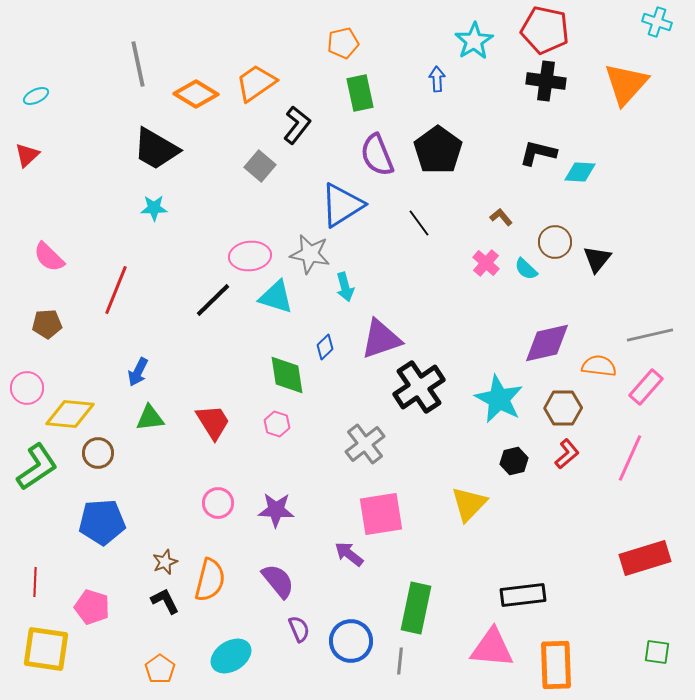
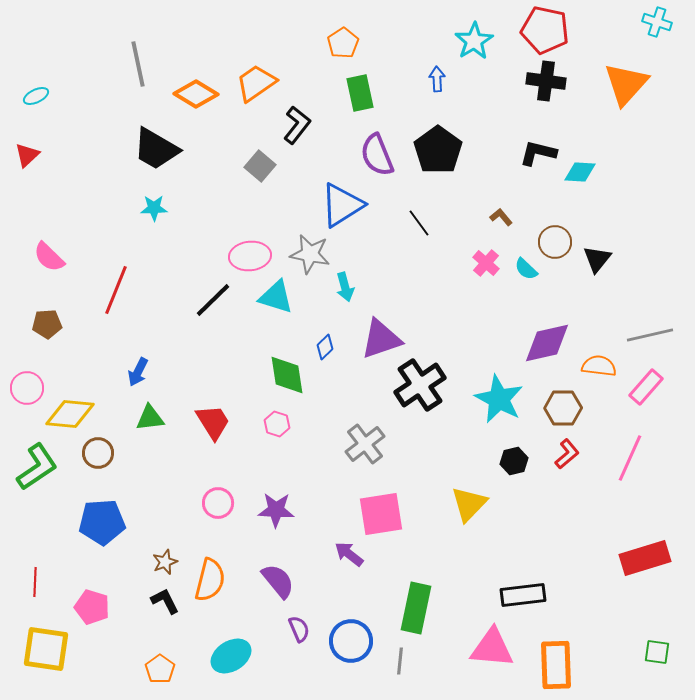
orange pentagon at (343, 43): rotated 20 degrees counterclockwise
black cross at (419, 387): moved 1 px right, 2 px up
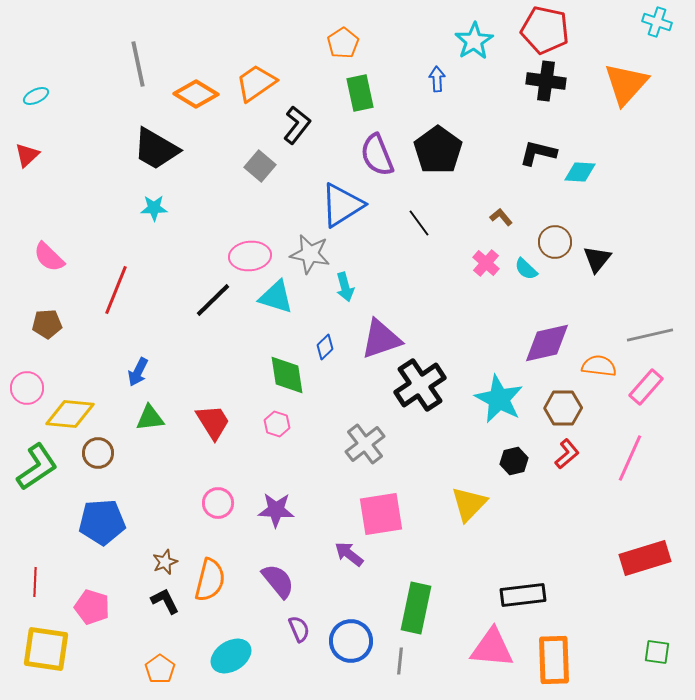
orange rectangle at (556, 665): moved 2 px left, 5 px up
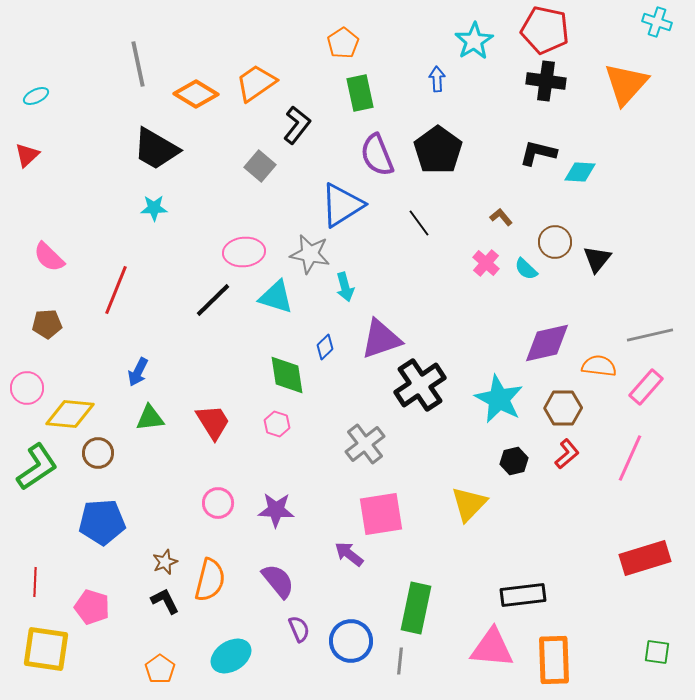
pink ellipse at (250, 256): moved 6 px left, 4 px up
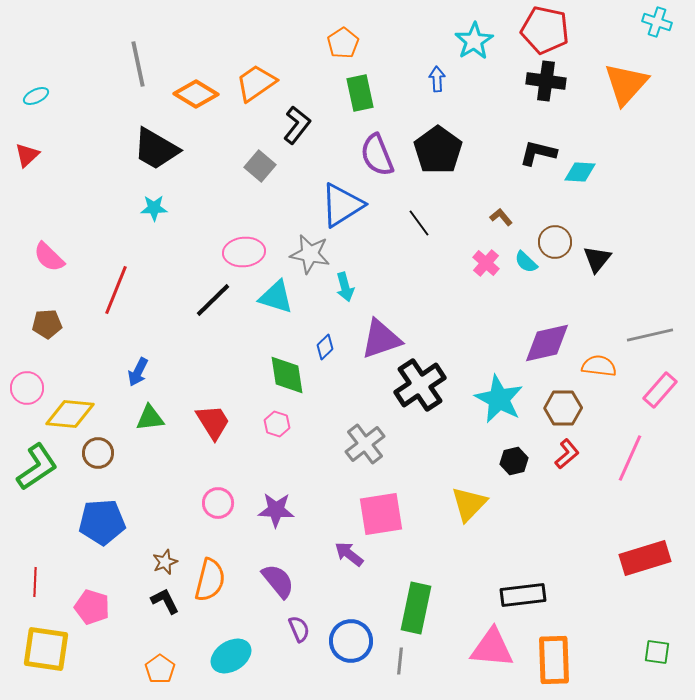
cyan semicircle at (526, 269): moved 7 px up
pink rectangle at (646, 387): moved 14 px right, 3 px down
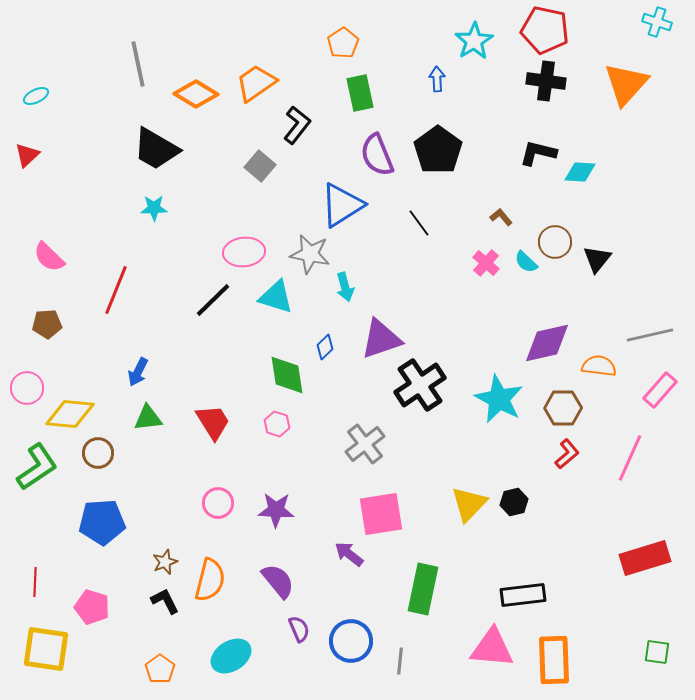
green triangle at (150, 418): moved 2 px left
black hexagon at (514, 461): moved 41 px down
green rectangle at (416, 608): moved 7 px right, 19 px up
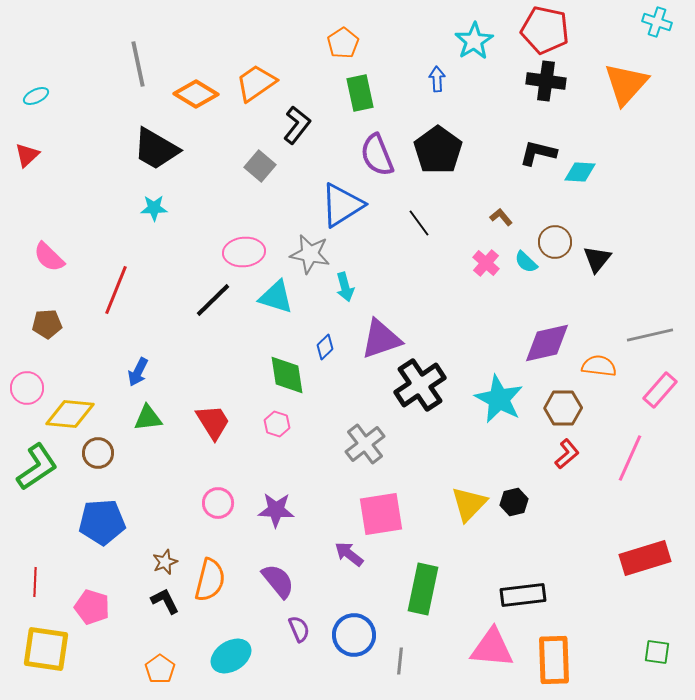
blue circle at (351, 641): moved 3 px right, 6 px up
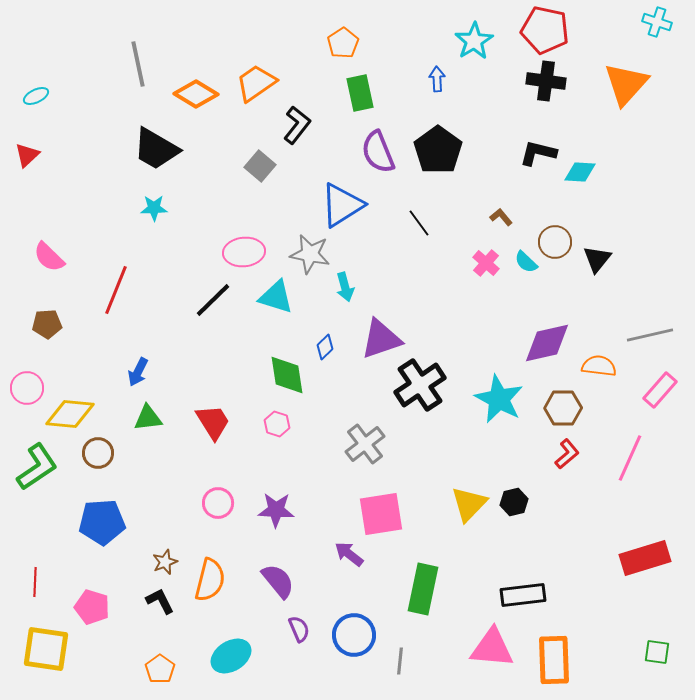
purple semicircle at (377, 155): moved 1 px right, 3 px up
black L-shape at (165, 601): moved 5 px left
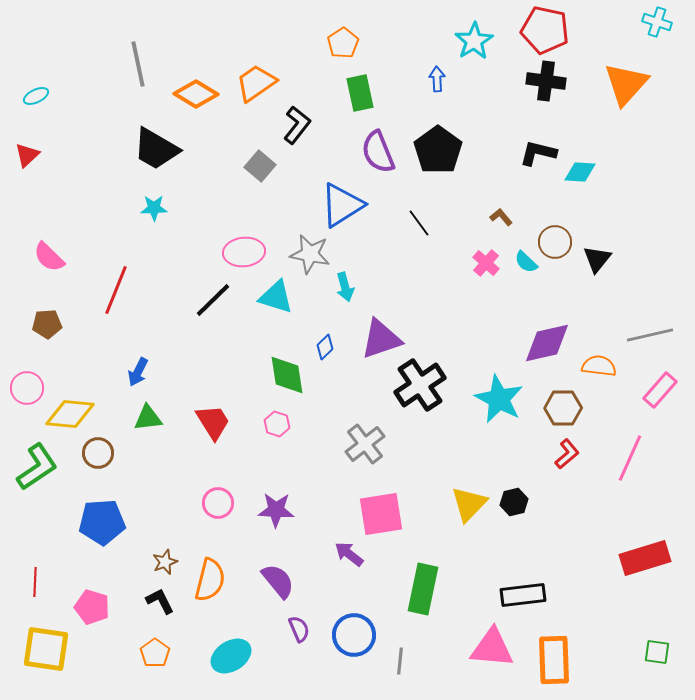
orange pentagon at (160, 669): moved 5 px left, 16 px up
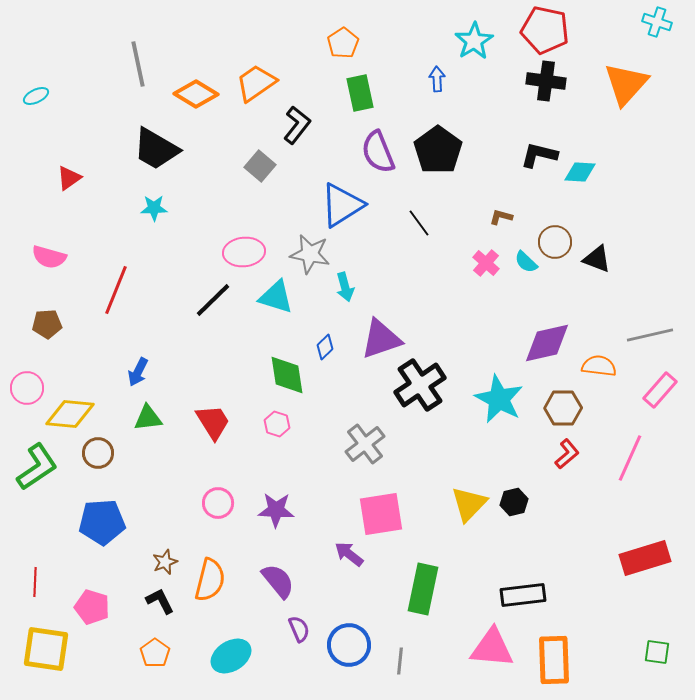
black L-shape at (538, 153): moved 1 px right, 2 px down
red triangle at (27, 155): moved 42 px right, 23 px down; rotated 8 degrees clockwise
brown L-shape at (501, 217): rotated 35 degrees counterclockwise
pink semicircle at (49, 257): rotated 28 degrees counterclockwise
black triangle at (597, 259): rotated 48 degrees counterclockwise
blue circle at (354, 635): moved 5 px left, 10 px down
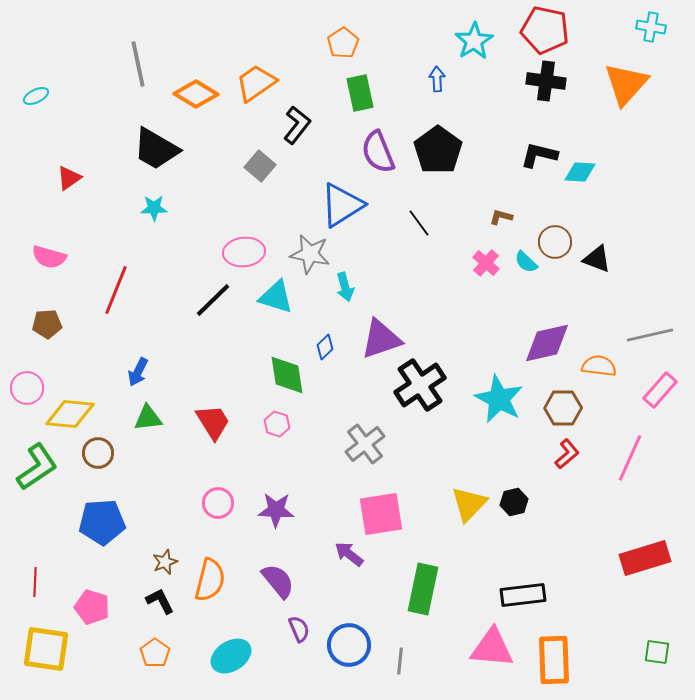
cyan cross at (657, 22): moved 6 px left, 5 px down; rotated 8 degrees counterclockwise
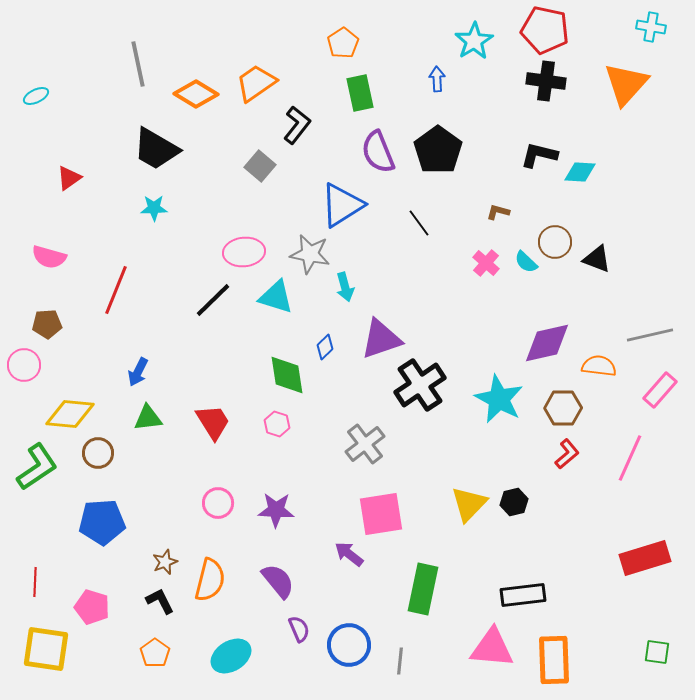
brown L-shape at (501, 217): moved 3 px left, 5 px up
pink circle at (27, 388): moved 3 px left, 23 px up
